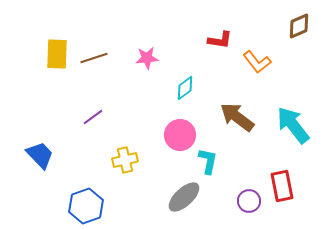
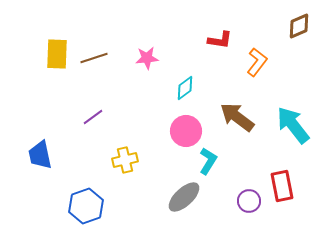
orange L-shape: rotated 104 degrees counterclockwise
pink circle: moved 6 px right, 4 px up
blue trapezoid: rotated 148 degrees counterclockwise
cyan L-shape: rotated 20 degrees clockwise
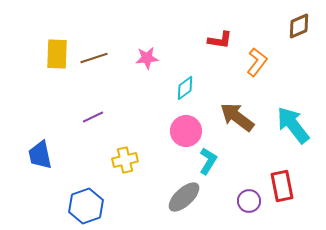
purple line: rotated 10 degrees clockwise
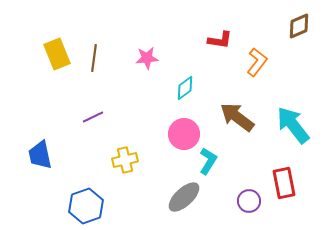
yellow rectangle: rotated 24 degrees counterclockwise
brown line: rotated 64 degrees counterclockwise
pink circle: moved 2 px left, 3 px down
red rectangle: moved 2 px right, 3 px up
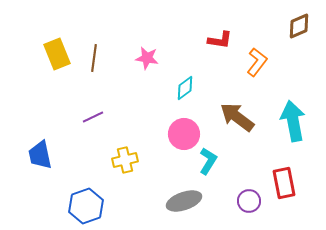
pink star: rotated 15 degrees clockwise
cyan arrow: moved 4 px up; rotated 27 degrees clockwise
gray ellipse: moved 4 px down; rotated 24 degrees clockwise
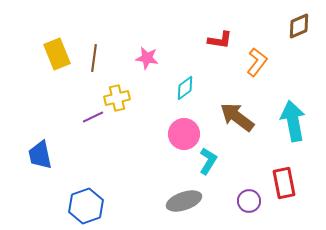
yellow cross: moved 8 px left, 62 px up
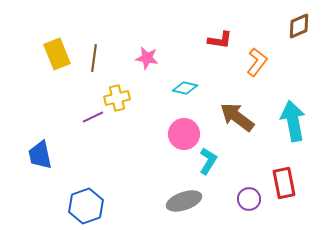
cyan diamond: rotated 50 degrees clockwise
purple circle: moved 2 px up
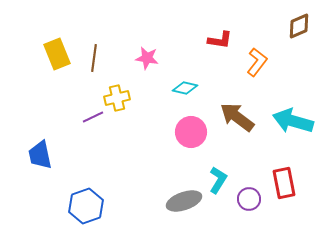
cyan arrow: rotated 63 degrees counterclockwise
pink circle: moved 7 px right, 2 px up
cyan L-shape: moved 10 px right, 19 px down
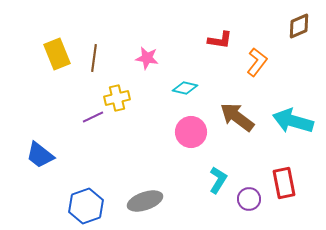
blue trapezoid: rotated 40 degrees counterclockwise
gray ellipse: moved 39 px left
